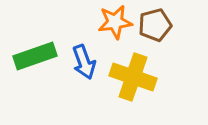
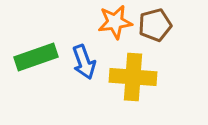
green rectangle: moved 1 px right, 1 px down
yellow cross: rotated 15 degrees counterclockwise
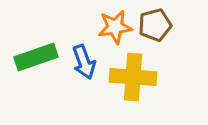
orange star: moved 5 px down
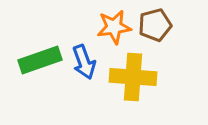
orange star: moved 1 px left
green rectangle: moved 4 px right, 3 px down
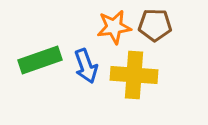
brown pentagon: rotated 16 degrees clockwise
blue arrow: moved 2 px right, 4 px down
yellow cross: moved 1 px right, 2 px up
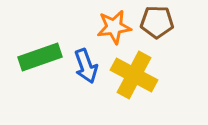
brown pentagon: moved 2 px right, 3 px up
green rectangle: moved 3 px up
yellow cross: rotated 24 degrees clockwise
